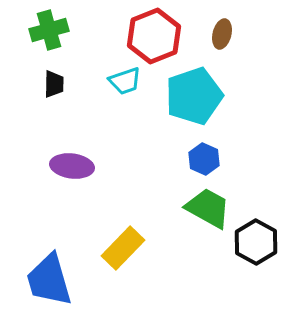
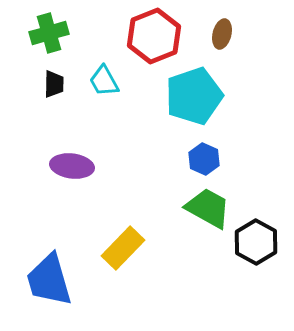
green cross: moved 3 px down
cyan trapezoid: moved 21 px left; rotated 80 degrees clockwise
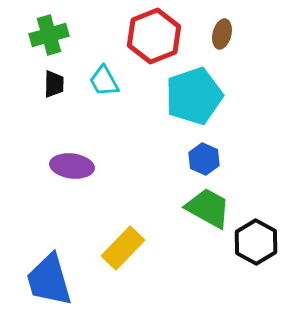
green cross: moved 2 px down
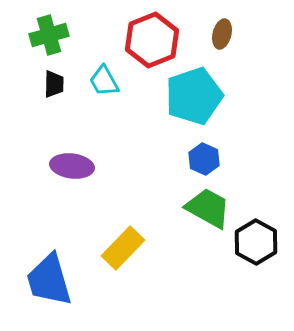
red hexagon: moved 2 px left, 4 px down
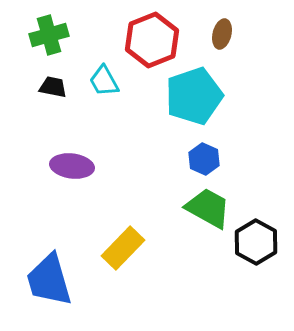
black trapezoid: moved 1 px left, 3 px down; rotated 80 degrees counterclockwise
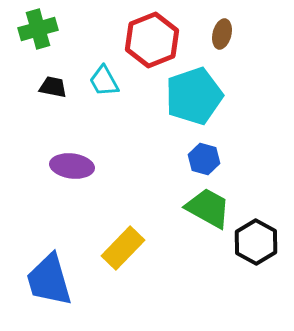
green cross: moved 11 px left, 6 px up
blue hexagon: rotated 8 degrees counterclockwise
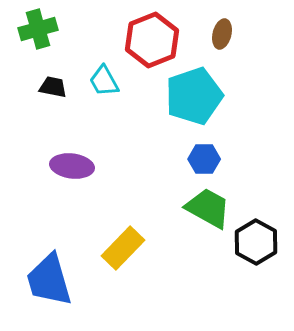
blue hexagon: rotated 16 degrees counterclockwise
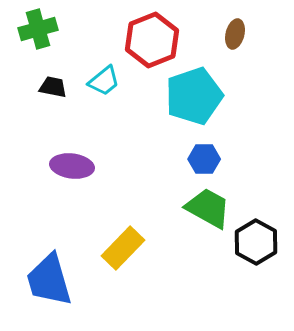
brown ellipse: moved 13 px right
cyan trapezoid: rotated 100 degrees counterclockwise
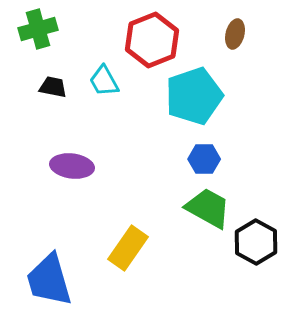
cyan trapezoid: rotated 100 degrees clockwise
yellow rectangle: moved 5 px right; rotated 9 degrees counterclockwise
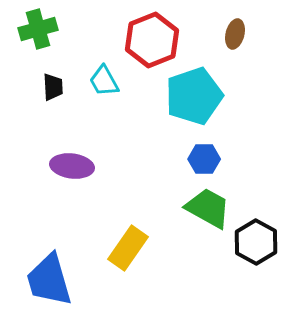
black trapezoid: rotated 76 degrees clockwise
